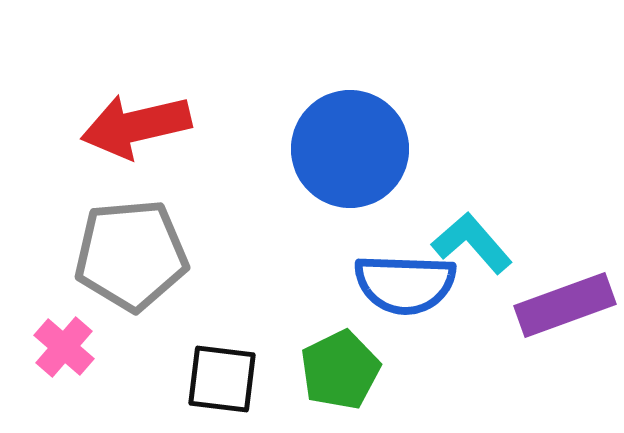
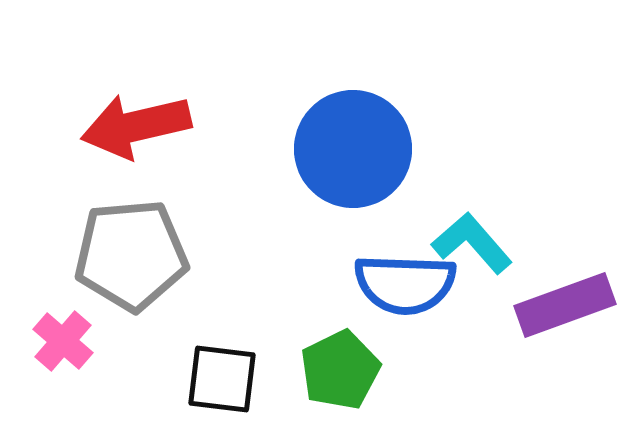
blue circle: moved 3 px right
pink cross: moved 1 px left, 6 px up
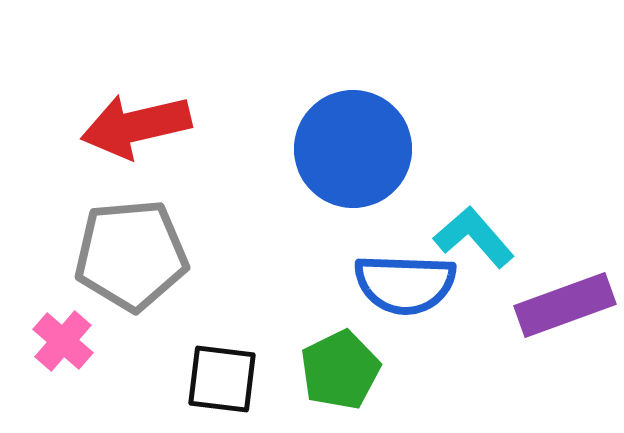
cyan L-shape: moved 2 px right, 6 px up
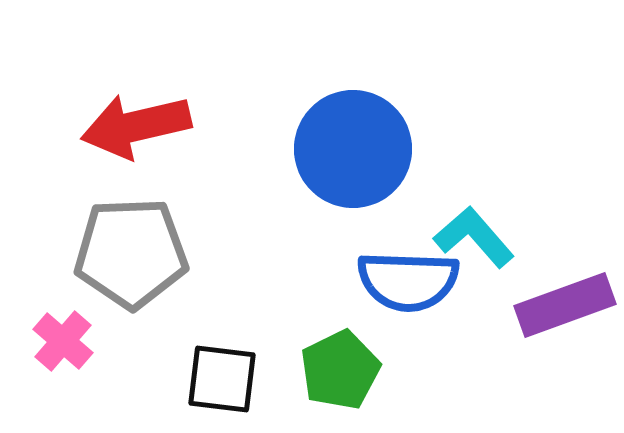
gray pentagon: moved 2 px up; rotated 3 degrees clockwise
blue semicircle: moved 3 px right, 3 px up
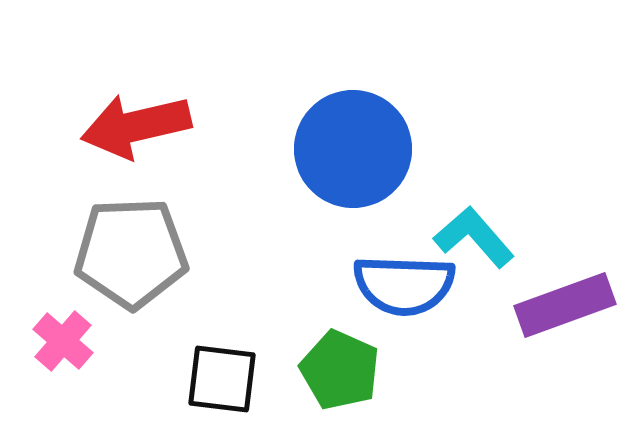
blue semicircle: moved 4 px left, 4 px down
green pentagon: rotated 22 degrees counterclockwise
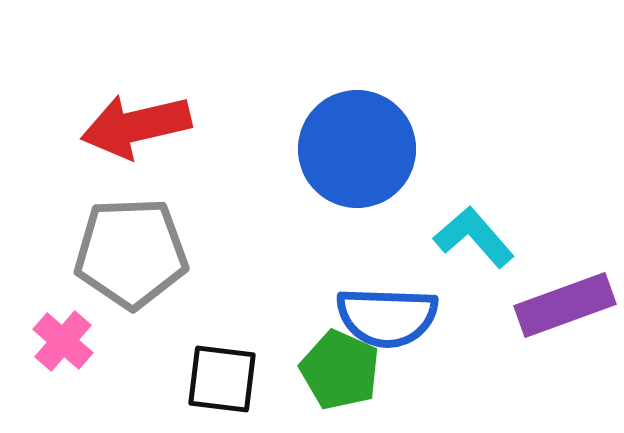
blue circle: moved 4 px right
blue semicircle: moved 17 px left, 32 px down
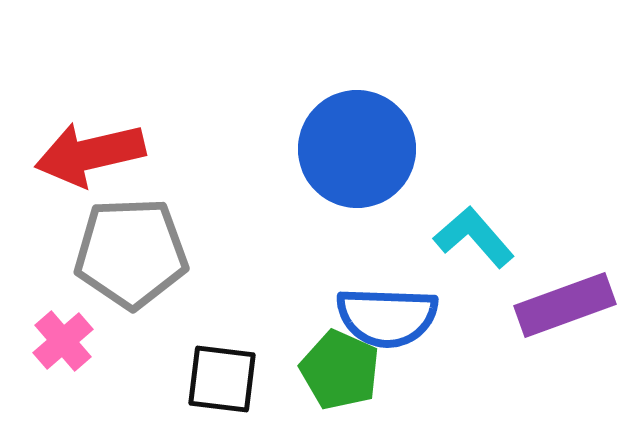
red arrow: moved 46 px left, 28 px down
pink cross: rotated 8 degrees clockwise
